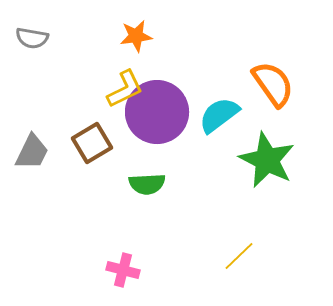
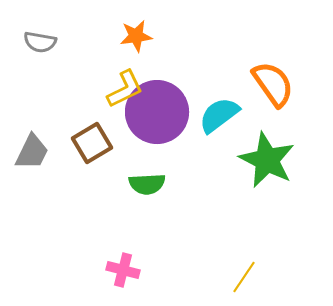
gray semicircle: moved 8 px right, 4 px down
yellow line: moved 5 px right, 21 px down; rotated 12 degrees counterclockwise
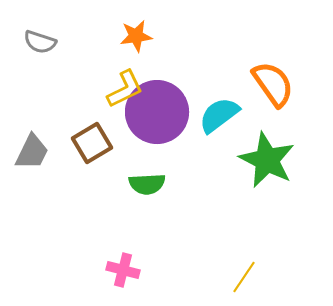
gray semicircle: rotated 8 degrees clockwise
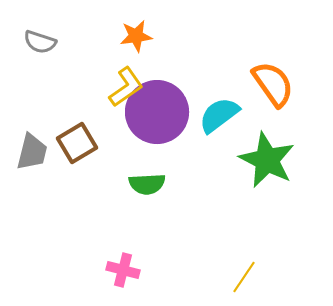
yellow L-shape: moved 1 px right, 2 px up; rotated 9 degrees counterclockwise
brown square: moved 15 px left
gray trapezoid: rotated 12 degrees counterclockwise
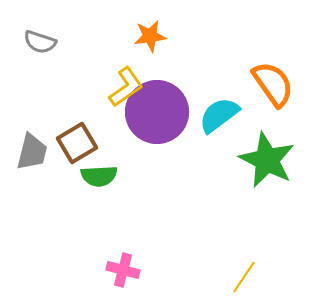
orange star: moved 14 px right
green semicircle: moved 48 px left, 8 px up
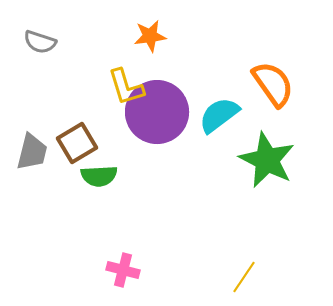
yellow L-shape: rotated 108 degrees clockwise
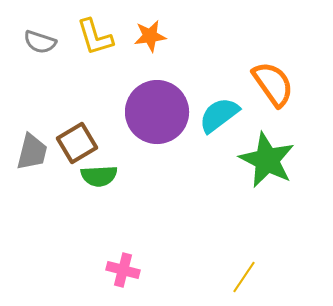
yellow L-shape: moved 31 px left, 50 px up
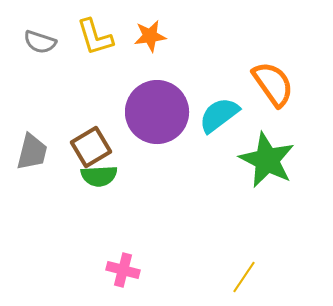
brown square: moved 14 px right, 4 px down
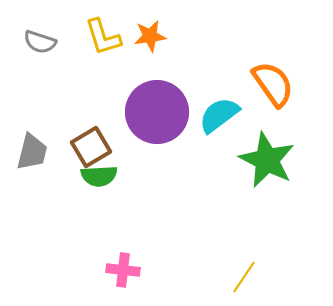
yellow L-shape: moved 8 px right
pink cross: rotated 8 degrees counterclockwise
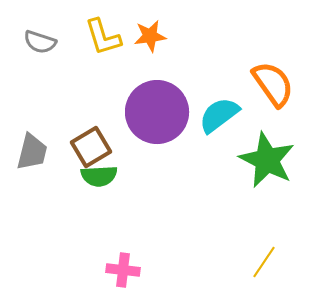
yellow line: moved 20 px right, 15 px up
